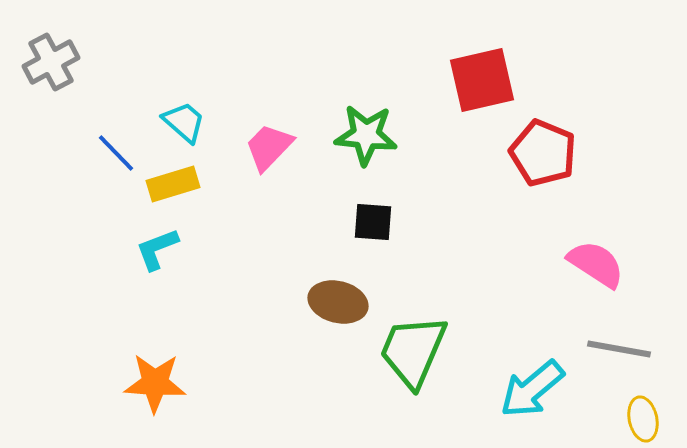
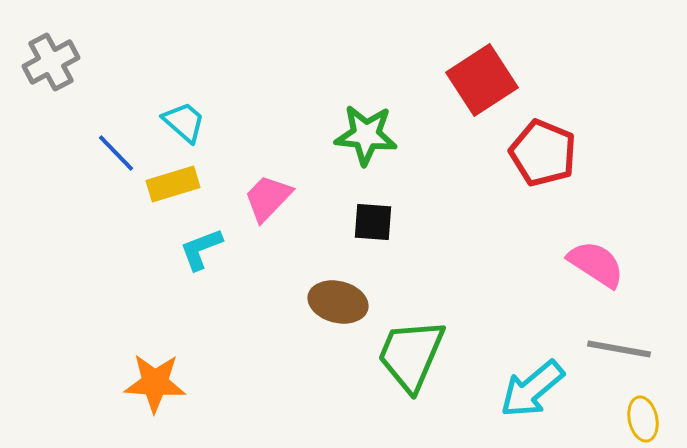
red square: rotated 20 degrees counterclockwise
pink trapezoid: moved 1 px left, 51 px down
cyan L-shape: moved 44 px right
green trapezoid: moved 2 px left, 4 px down
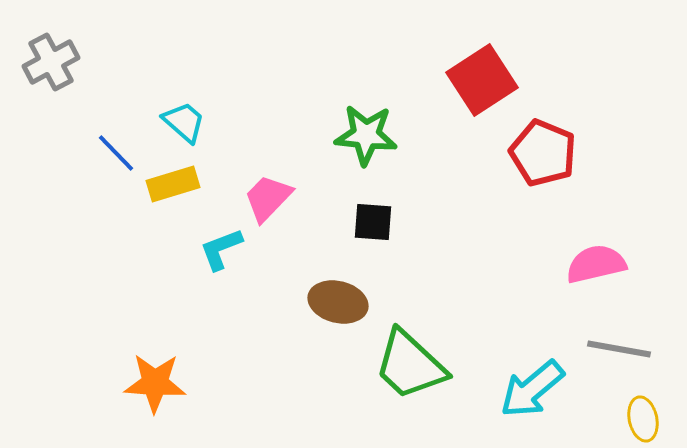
cyan L-shape: moved 20 px right
pink semicircle: rotated 46 degrees counterclockwise
green trapezoid: moved 1 px left, 10 px down; rotated 70 degrees counterclockwise
